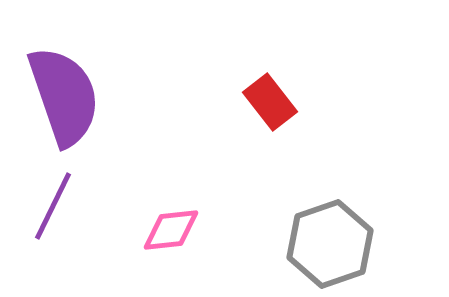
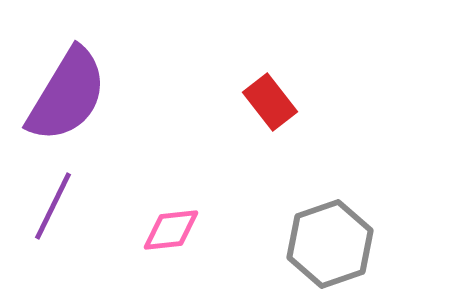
purple semicircle: moved 3 px right, 1 px up; rotated 50 degrees clockwise
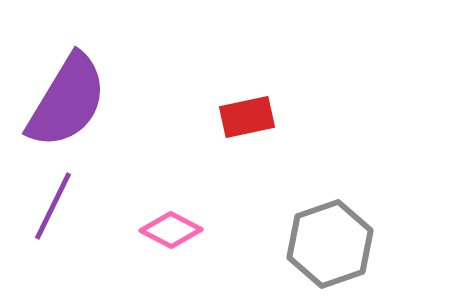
purple semicircle: moved 6 px down
red rectangle: moved 23 px left, 15 px down; rotated 64 degrees counterclockwise
pink diamond: rotated 34 degrees clockwise
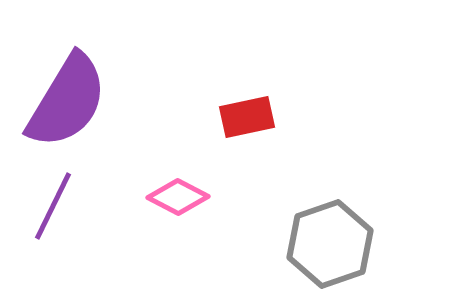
pink diamond: moved 7 px right, 33 px up
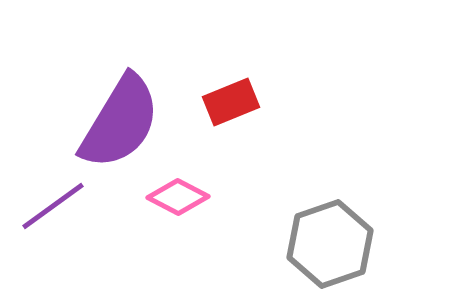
purple semicircle: moved 53 px right, 21 px down
red rectangle: moved 16 px left, 15 px up; rotated 10 degrees counterclockwise
purple line: rotated 28 degrees clockwise
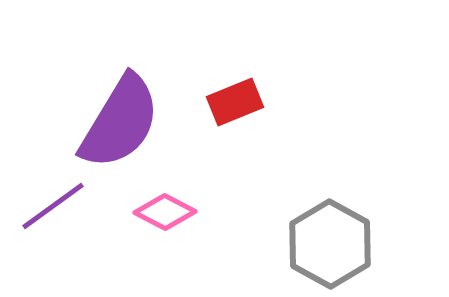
red rectangle: moved 4 px right
pink diamond: moved 13 px left, 15 px down
gray hexagon: rotated 12 degrees counterclockwise
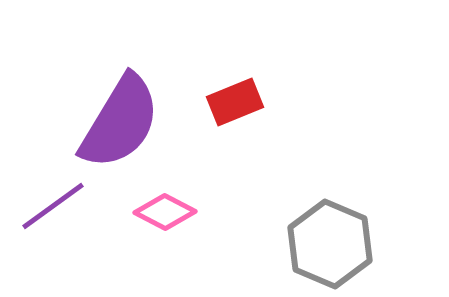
gray hexagon: rotated 6 degrees counterclockwise
